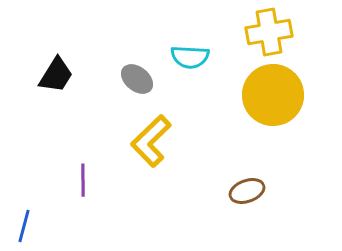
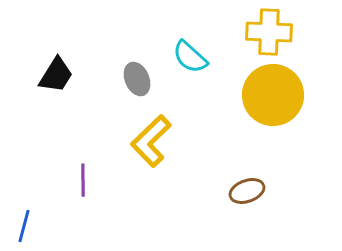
yellow cross: rotated 12 degrees clockwise
cyan semicircle: rotated 39 degrees clockwise
gray ellipse: rotated 28 degrees clockwise
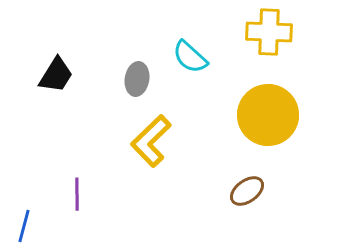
gray ellipse: rotated 32 degrees clockwise
yellow circle: moved 5 px left, 20 px down
purple line: moved 6 px left, 14 px down
brown ellipse: rotated 16 degrees counterclockwise
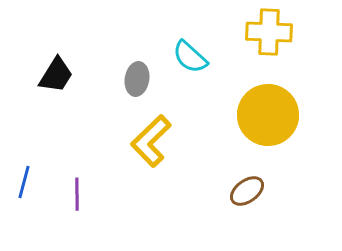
blue line: moved 44 px up
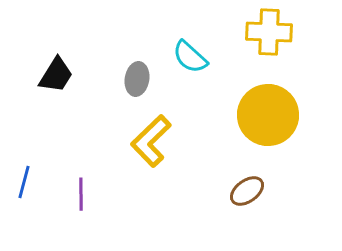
purple line: moved 4 px right
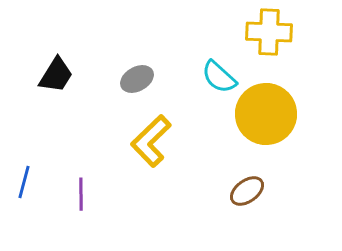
cyan semicircle: moved 29 px right, 20 px down
gray ellipse: rotated 52 degrees clockwise
yellow circle: moved 2 px left, 1 px up
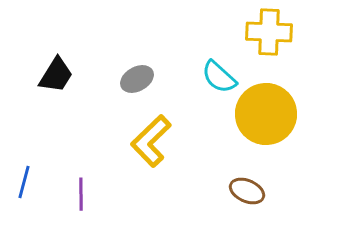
brown ellipse: rotated 60 degrees clockwise
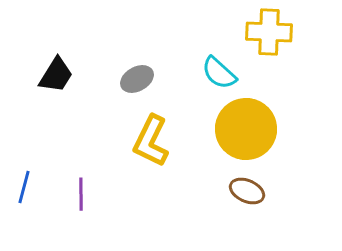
cyan semicircle: moved 4 px up
yellow circle: moved 20 px left, 15 px down
yellow L-shape: rotated 20 degrees counterclockwise
blue line: moved 5 px down
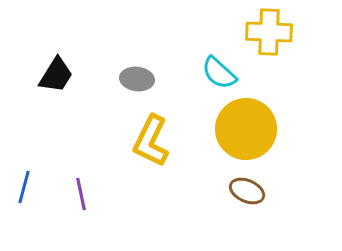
gray ellipse: rotated 36 degrees clockwise
purple line: rotated 12 degrees counterclockwise
